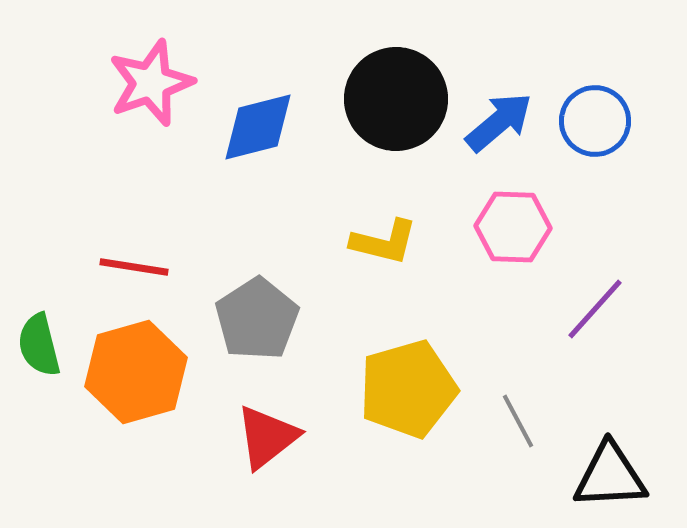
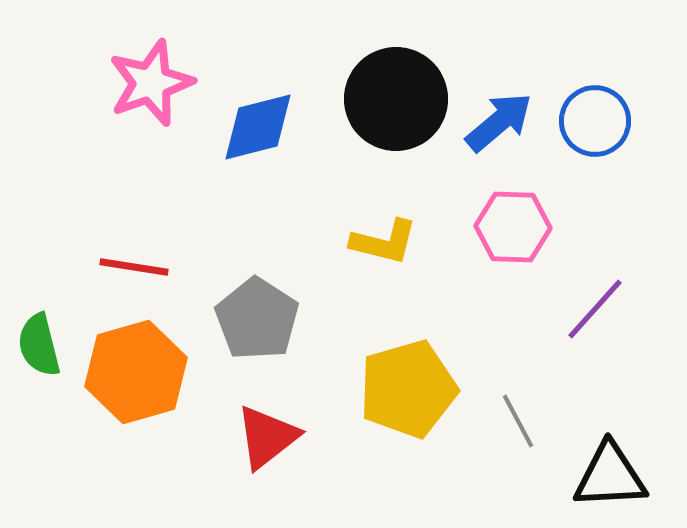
gray pentagon: rotated 6 degrees counterclockwise
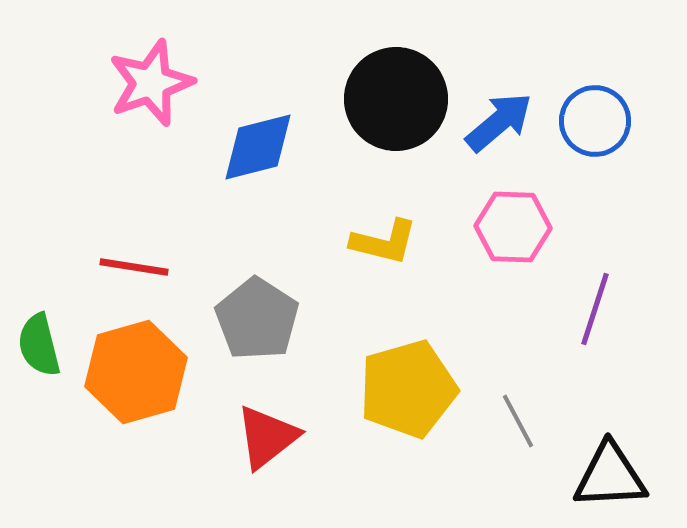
blue diamond: moved 20 px down
purple line: rotated 24 degrees counterclockwise
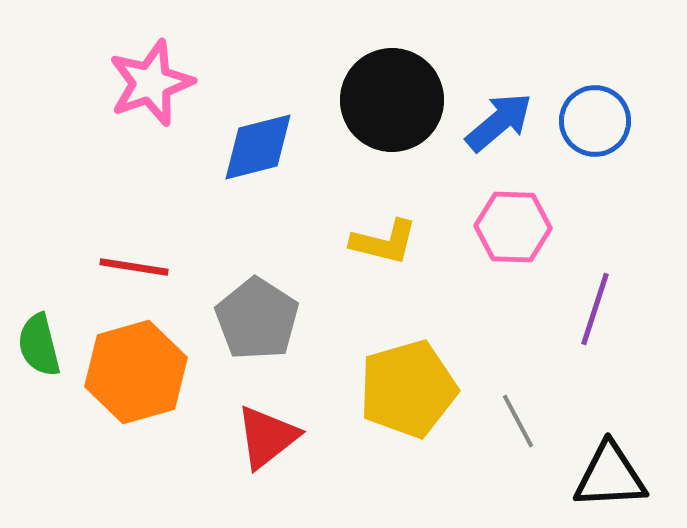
black circle: moved 4 px left, 1 px down
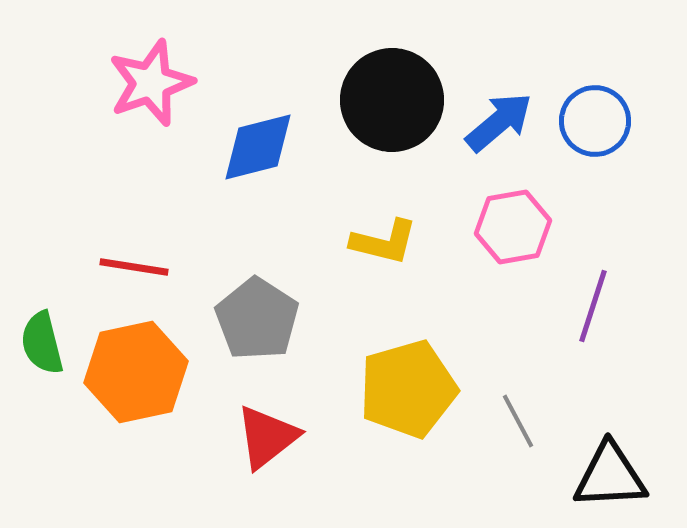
pink hexagon: rotated 12 degrees counterclockwise
purple line: moved 2 px left, 3 px up
green semicircle: moved 3 px right, 2 px up
orange hexagon: rotated 4 degrees clockwise
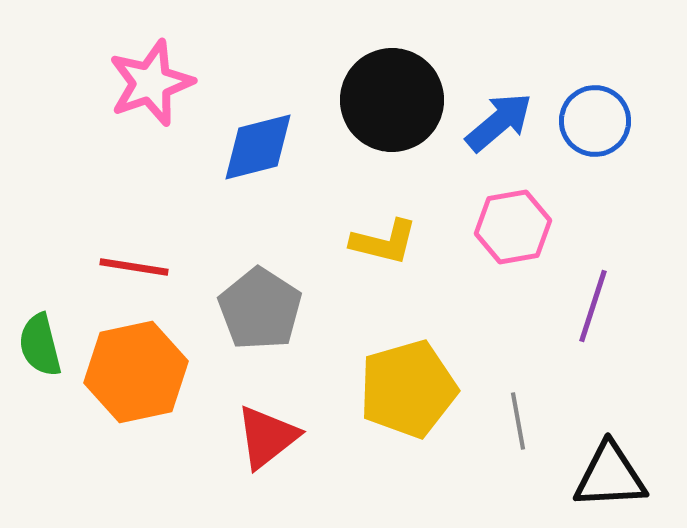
gray pentagon: moved 3 px right, 10 px up
green semicircle: moved 2 px left, 2 px down
gray line: rotated 18 degrees clockwise
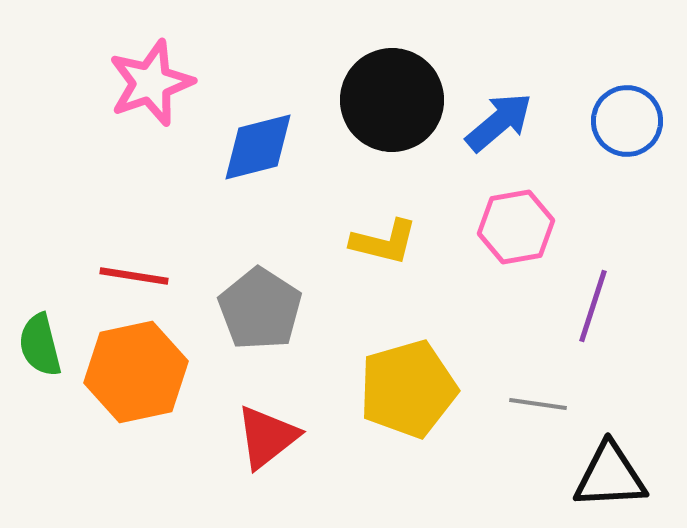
blue circle: moved 32 px right
pink hexagon: moved 3 px right
red line: moved 9 px down
gray line: moved 20 px right, 17 px up; rotated 72 degrees counterclockwise
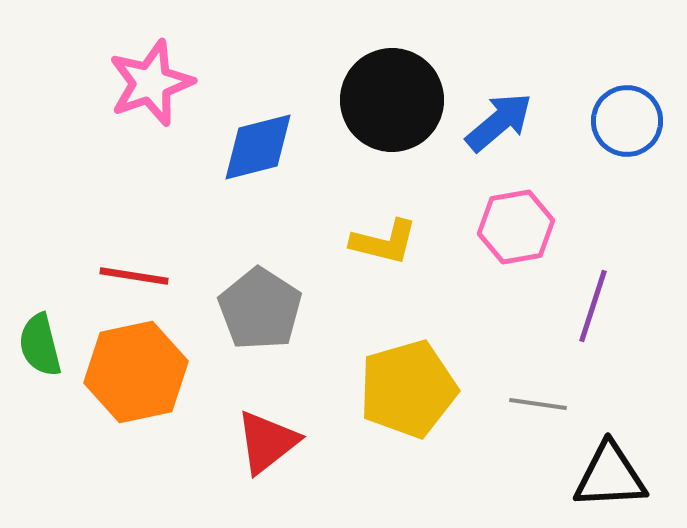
red triangle: moved 5 px down
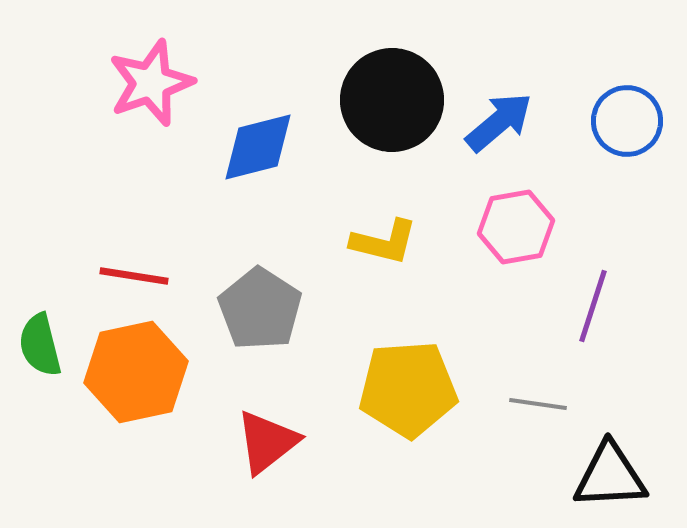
yellow pentagon: rotated 12 degrees clockwise
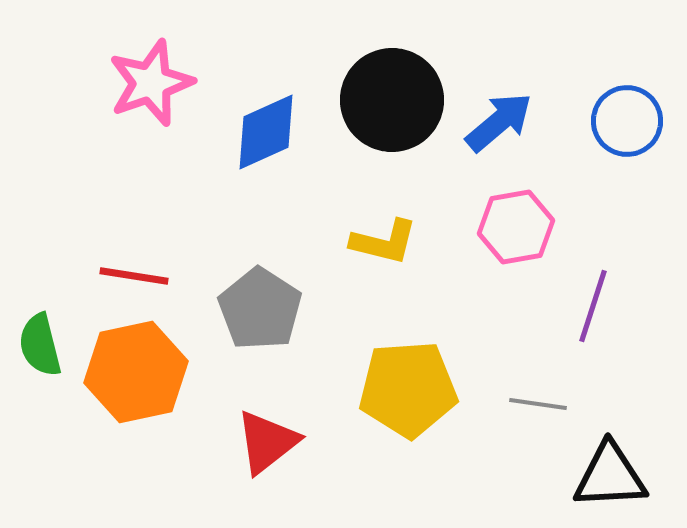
blue diamond: moved 8 px right, 15 px up; rotated 10 degrees counterclockwise
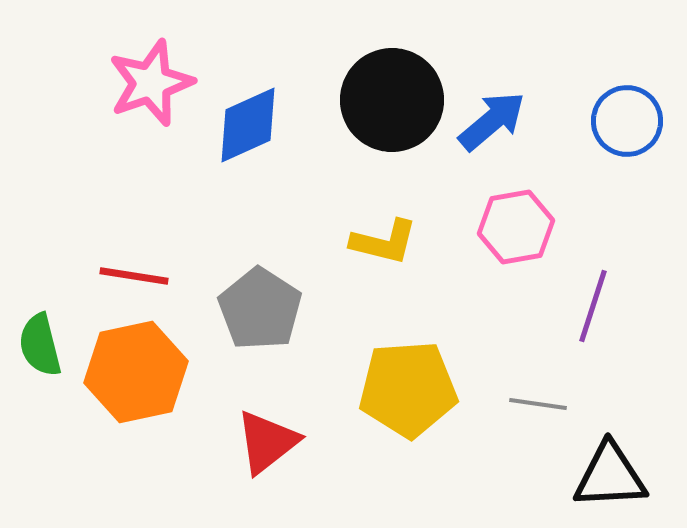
blue arrow: moved 7 px left, 1 px up
blue diamond: moved 18 px left, 7 px up
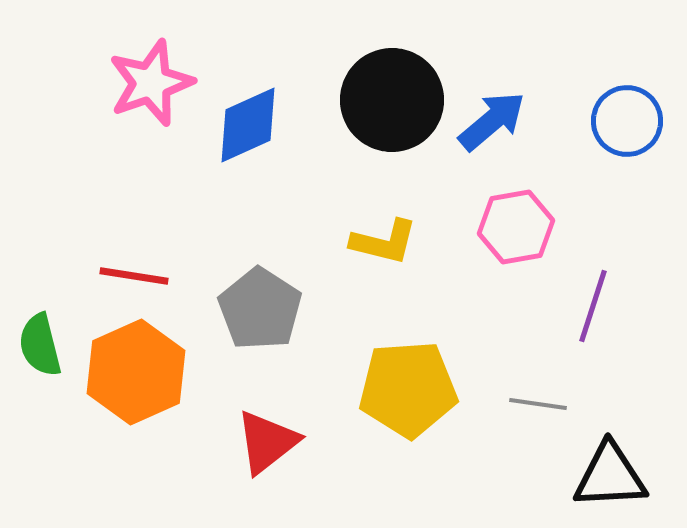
orange hexagon: rotated 12 degrees counterclockwise
